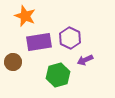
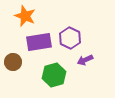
green hexagon: moved 4 px left
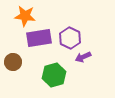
orange star: rotated 15 degrees counterclockwise
purple rectangle: moved 4 px up
purple arrow: moved 2 px left, 3 px up
